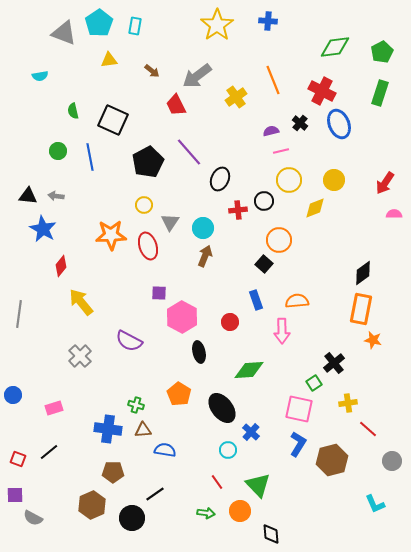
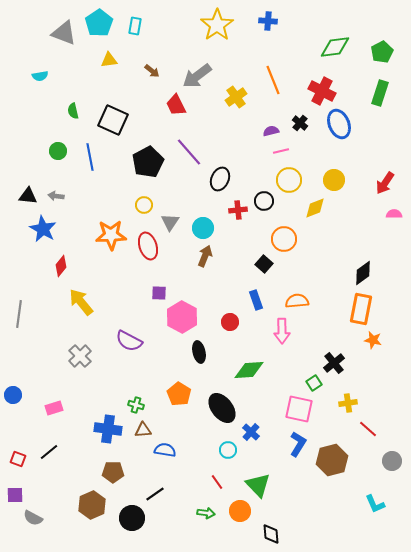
orange circle at (279, 240): moved 5 px right, 1 px up
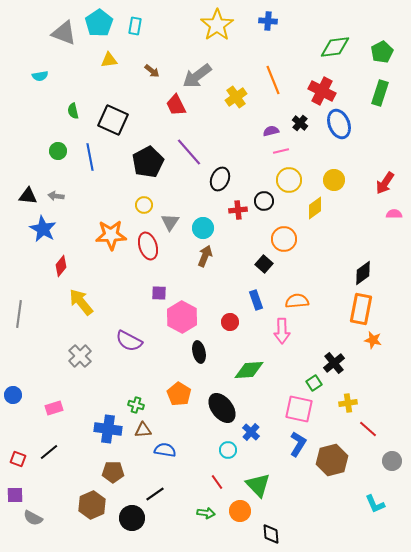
yellow diamond at (315, 208): rotated 15 degrees counterclockwise
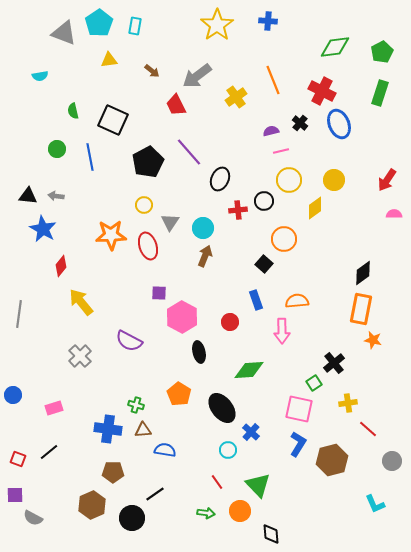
green circle at (58, 151): moved 1 px left, 2 px up
red arrow at (385, 183): moved 2 px right, 3 px up
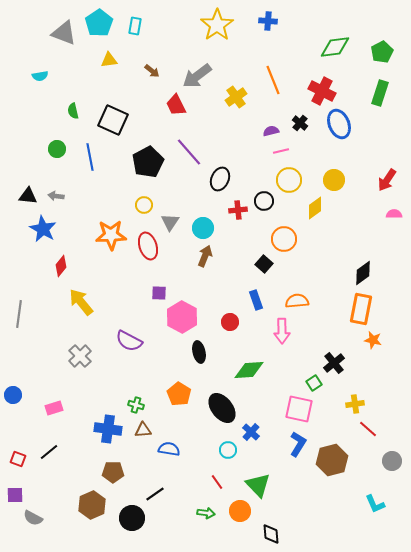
yellow cross at (348, 403): moved 7 px right, 1 px down
blue semicircle at (165, 450): moved 4 px right, 1 px up
